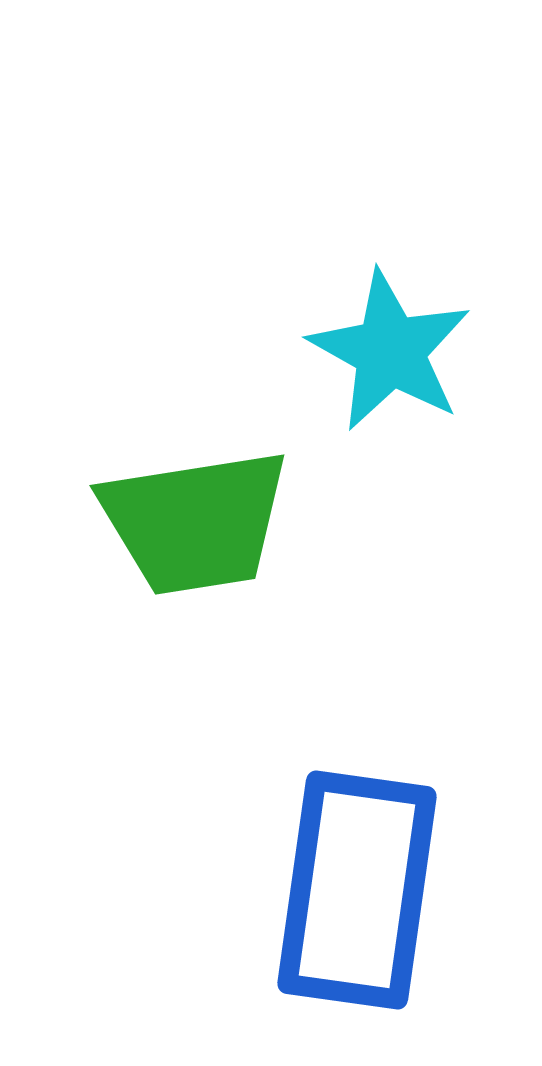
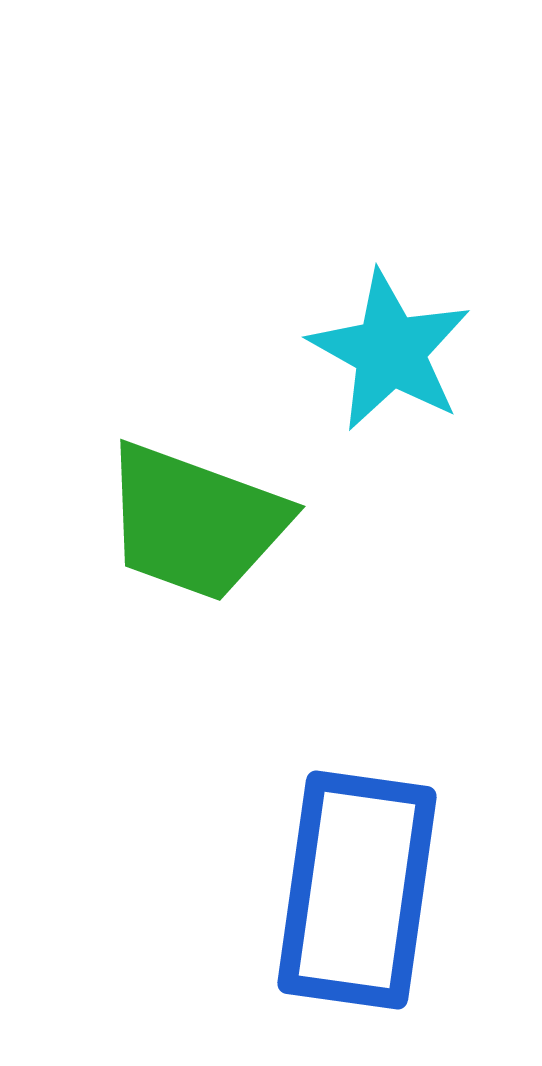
green trapezoid: rotated 29 degrees clockwise
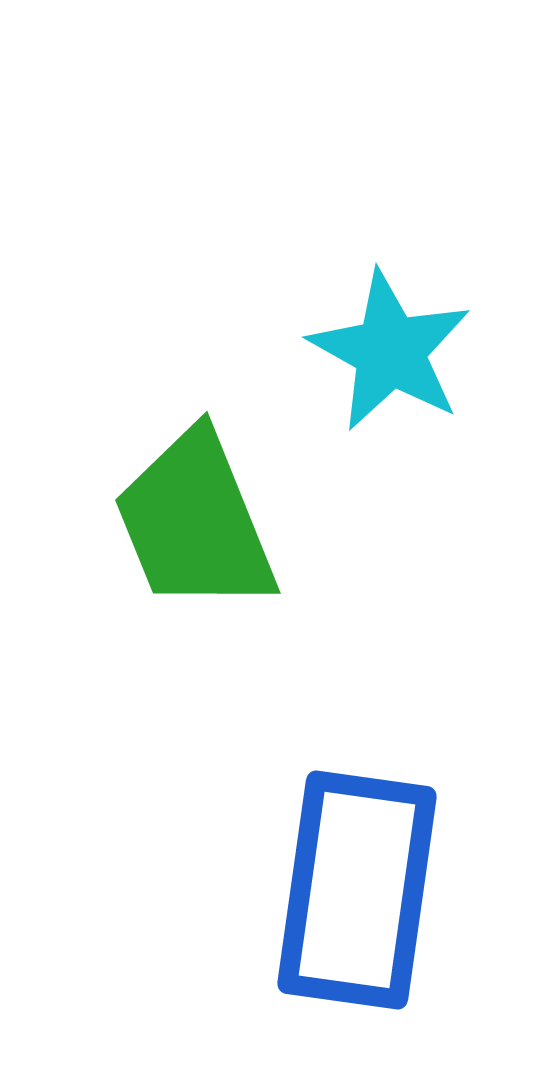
green trapezoid: rotated 48 degrees clockwise
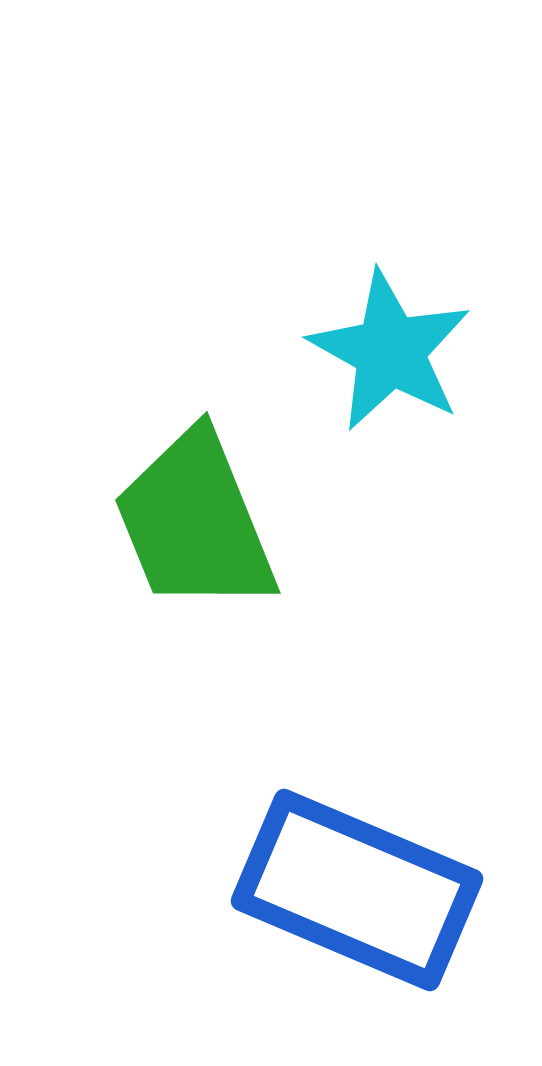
blue rectangle: rotated 75 degrees counterclockwise
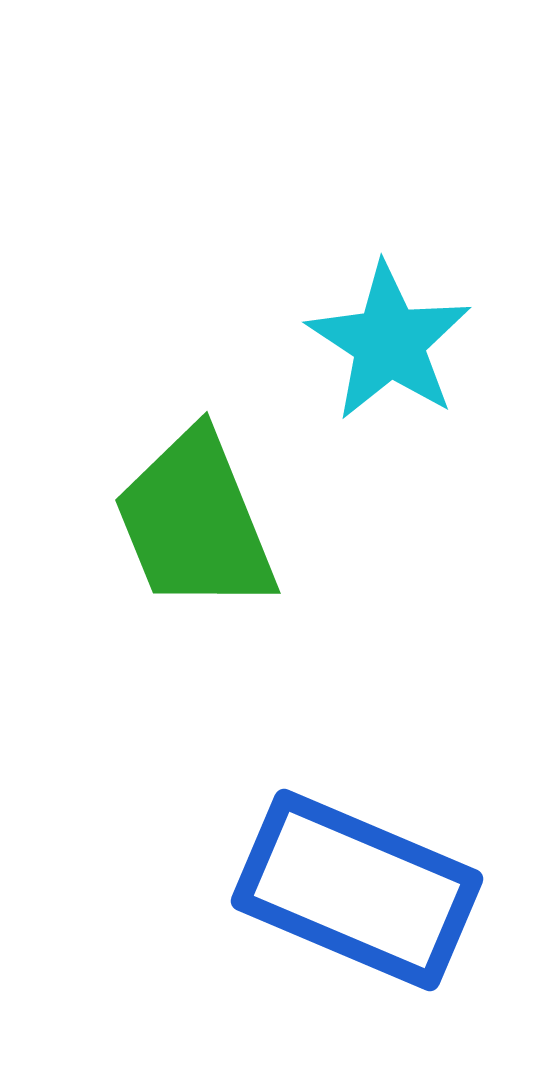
cyan star: moved 1 px left, 9 px up; rotated 4 degrees clockwise
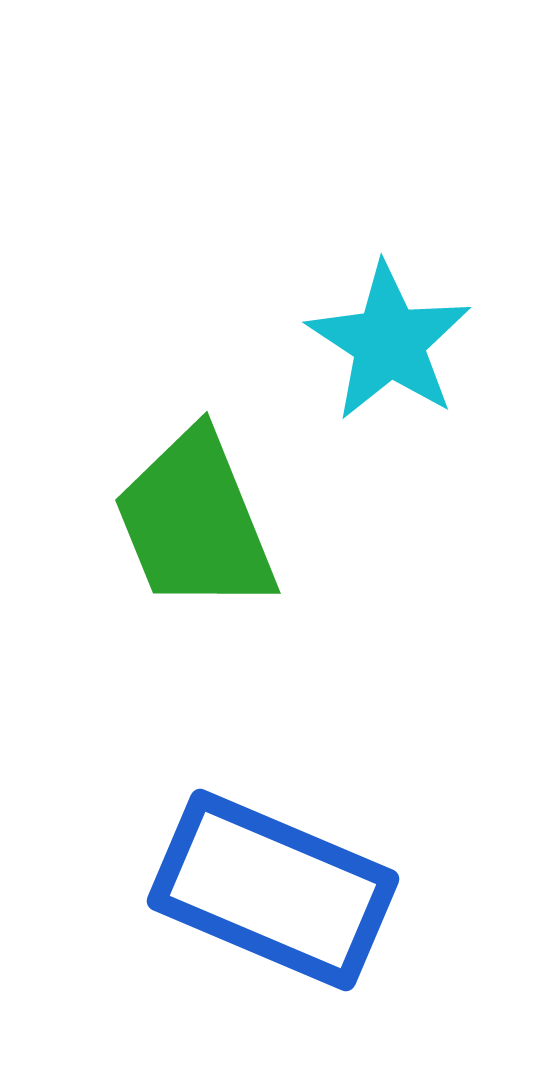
blue rectangle: moved 84 px left
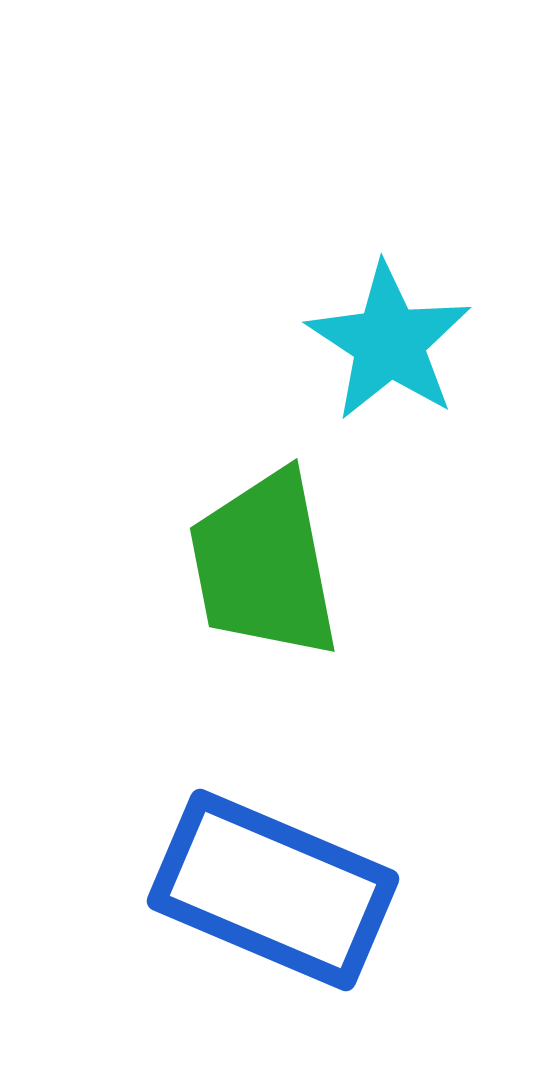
green trapezoid: moved 69 px right, 43 px down; rotated 11 degrees clockwise
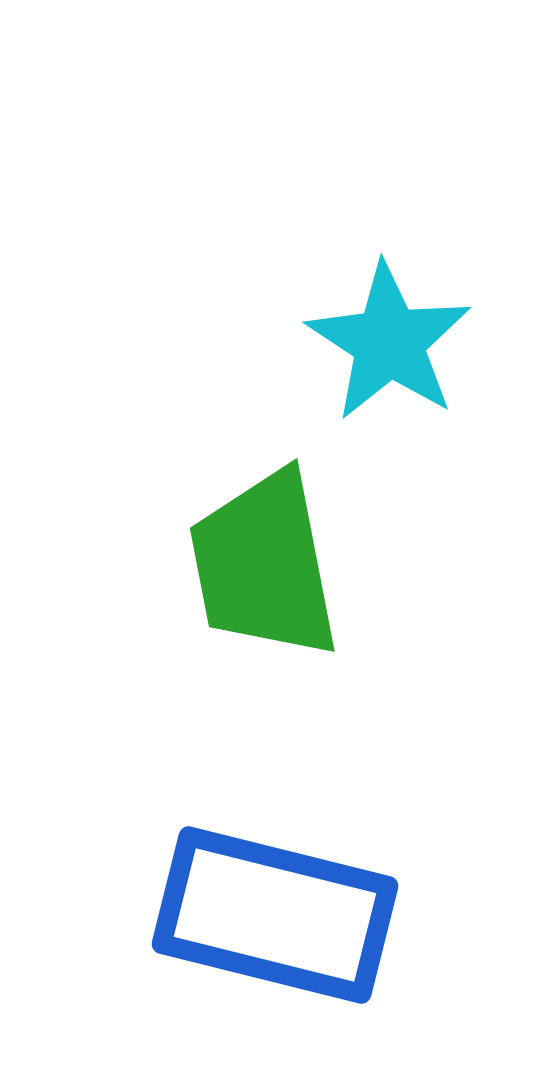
blue rectangle: moved 2 px right, 25 px down; rotated 9 degrees counterclockwise
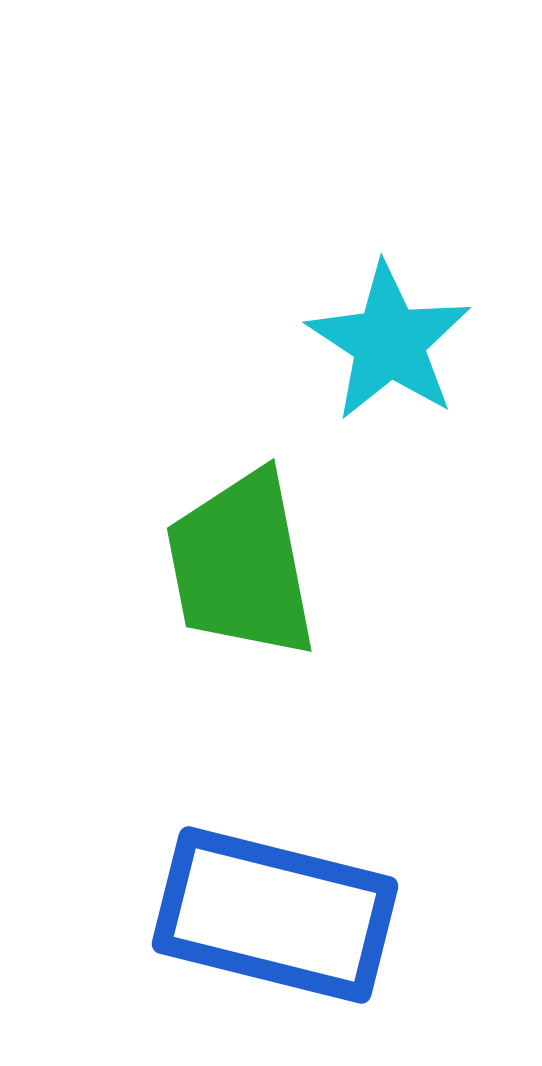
green trapezoid: moved 23 px left
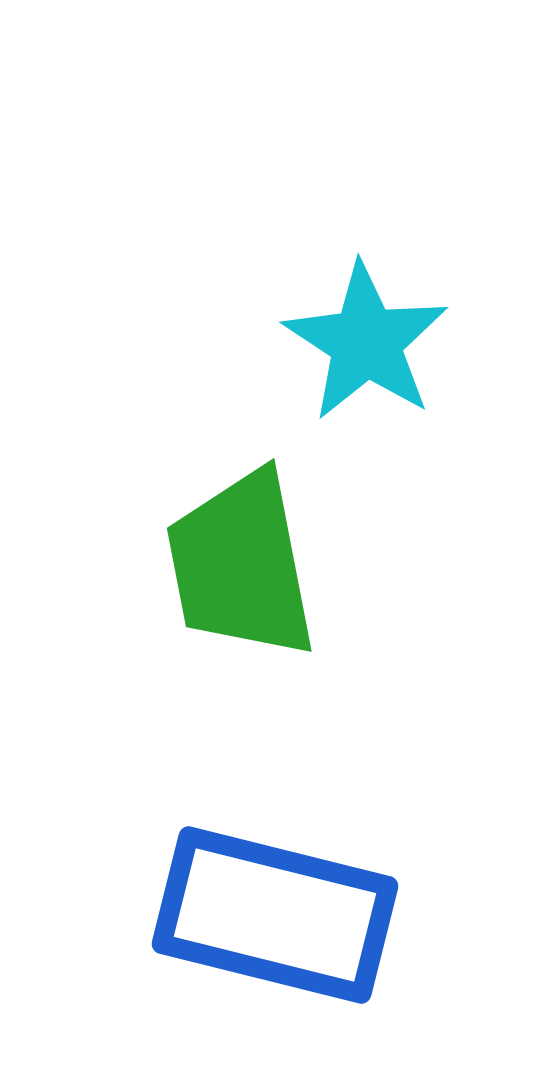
cyan star: moved 23 px left
